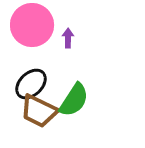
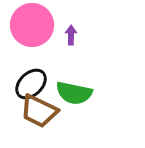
purple arrow: moved 3 px right, 3 px up
green semicircle: moved 7 px up; rotated 69 degrees clockwise
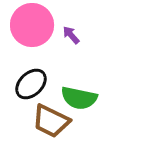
purple arrow: rotated 42 degrees counterclockwise
green semicircle: moved 5 px right, 5 px down
brown trapezoid: moved 12 px right, 10 px down
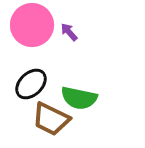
purple arrow: moved 2 px left, 3 px up
brown trapezoid: moved 2 px up
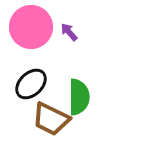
pink circle: moved 1 px left, 2 px down
green semicircle: moved 1 px up; rotated 102 degrees counterclockwise
